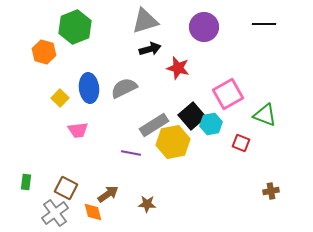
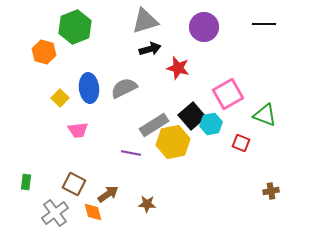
brown square: moved 8 px right, 4 px up
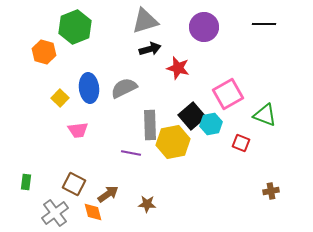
gray rectangle: moved 4 px left; rotated 60 degrees counterclockwise
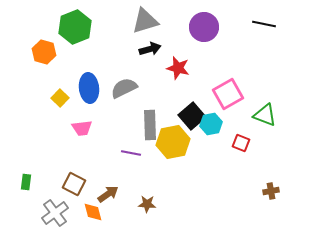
black line: rotated 10 degrees clockwise
pink trapezoid: moved 4 px right, 2 px up
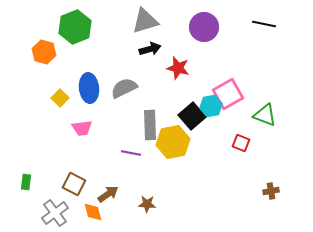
cyan hexagon: moved 18 px up
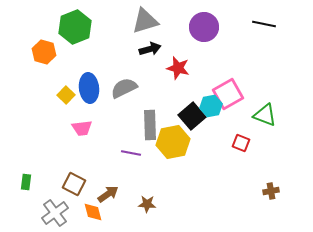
yellow square: moved 6 px right, 3 px up
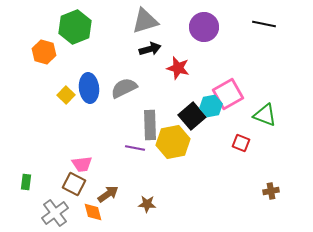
pink trapezoid: moved 36 px down
purple line: moved 4 px right, 5 px up
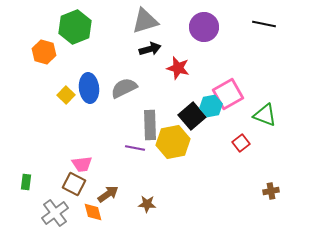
red square: rotated 30 degrees clockwise
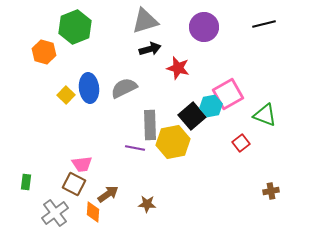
black line: rotated 25 degrees counterclockwise
orange diamond: rotated 20 degrees clockwise
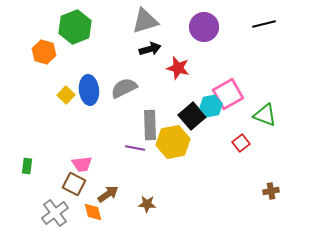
blue ellipse: moved 2 px down
green rectangle: moved 1 px right, 16 px up
orange diamond: rotated 20 degrees counterclockwise
